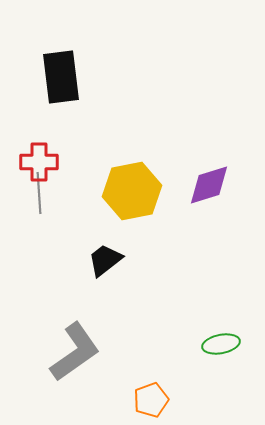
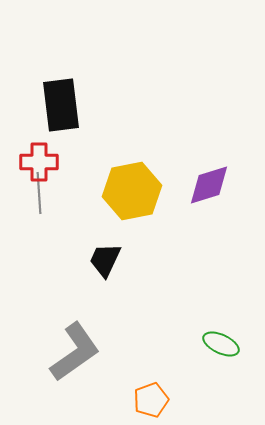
black rectangle: moved 28 px down
black trapezoid: rotated 27 degrees counterclockwise
green ellipse: rotated 36 degrees clockwise
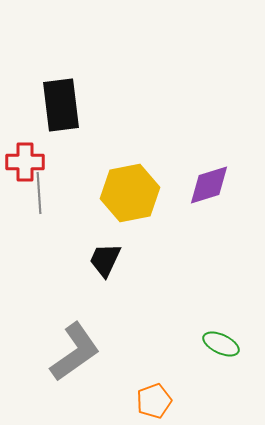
red cross: moved 14 px left
yellow hexagon: moved 2 px left, 2 px down
orange pentagon: moved 3 px right, 1 px down
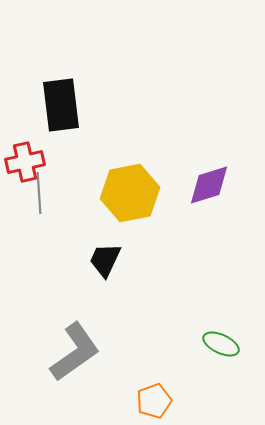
red cross: rotated 12 degrees counterclockwise
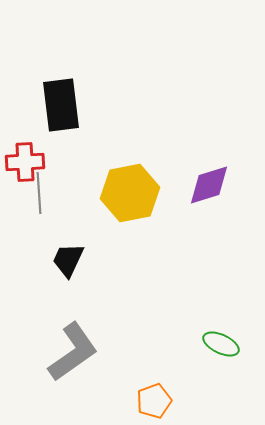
red cross: rotated 9 degrees clockwise
black trapezoid: moved 37 px left
gray L-shape: moved 2 px left
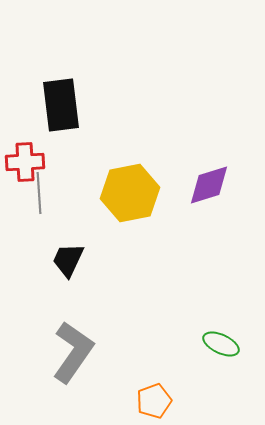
gray L-shape: rotated 20 degrees counterclockwise
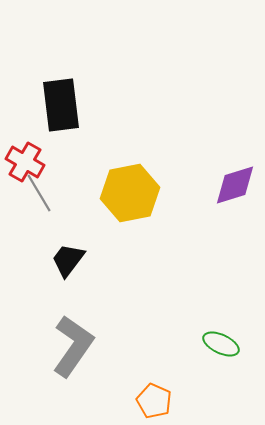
red cross: rotated 33 degrees clockwise
purple diamond: moved 26 px right
gray line: rotated 27 degrees counterclockwise
black trapezoid: rotated 12 degrees clockwise
gray L-shape: moved 6 px up
orange pentagon: rotated 28 degrees counterclockwise
